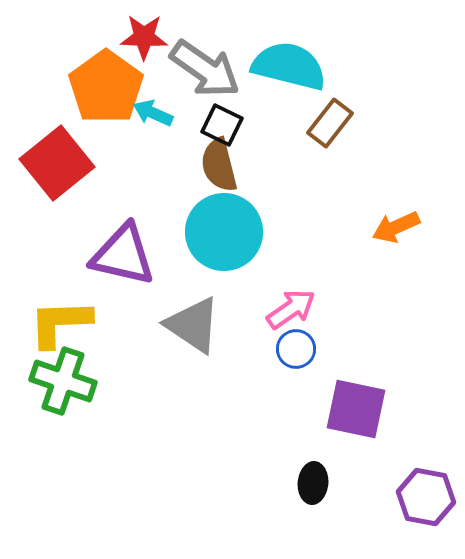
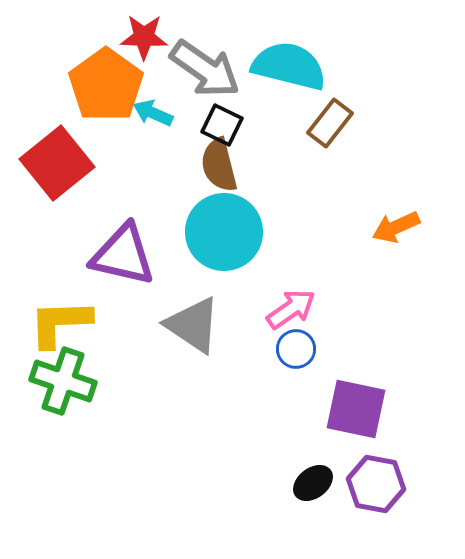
orange pentagon: moved 2 px up
black ellipse: rotated 48 degrees clockwise
purple hexagon: moved 50 px left, 13 px up
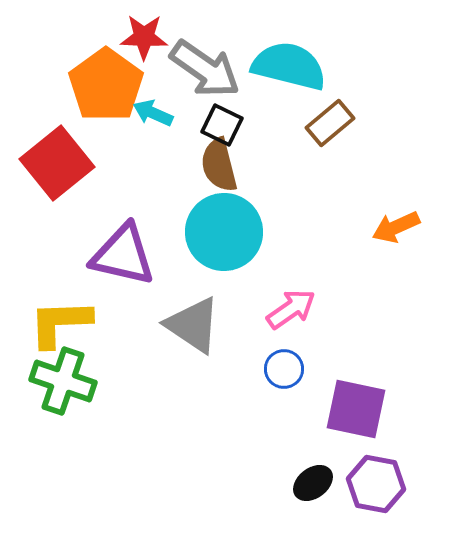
brown rectangle: rotated 12 degrees clockwise
blue circle: moved 12 px left, 20 px down
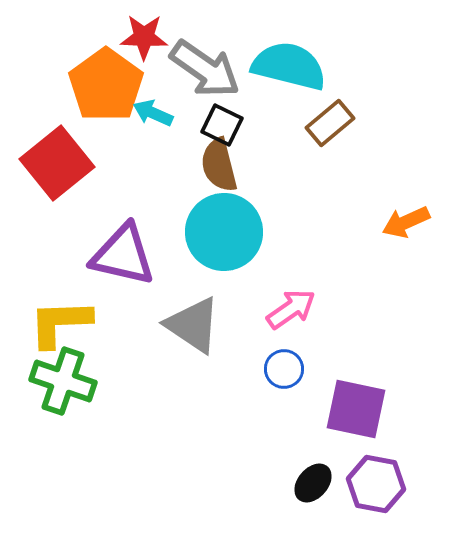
orange arrow: moved 10 px right, 5 px up
black ellipse: rotated 12 degrees counterclockwise
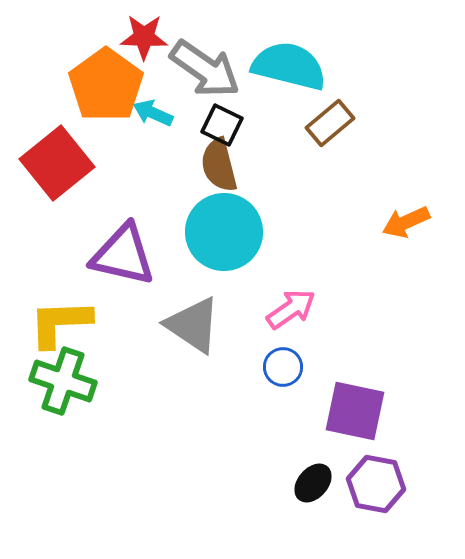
blue circle: moved 1 px left, 2 px up
purple square: moved 1 px left, 2 px down
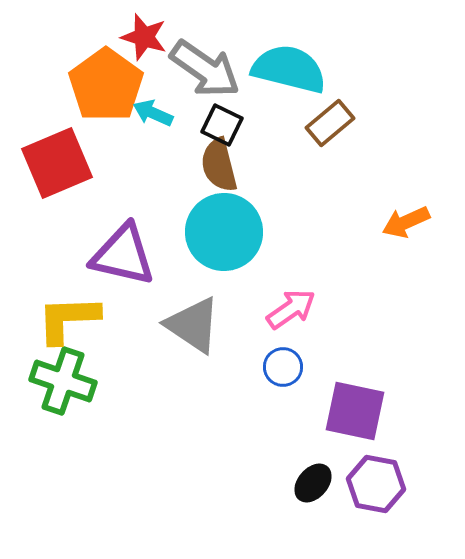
red star: rotated 15 degrees clockwise
cyan semicircle: moved 3 px down
red square: rotated 16 degrees clockwise
yellow L-shape: moved 8 px right, 4 px up
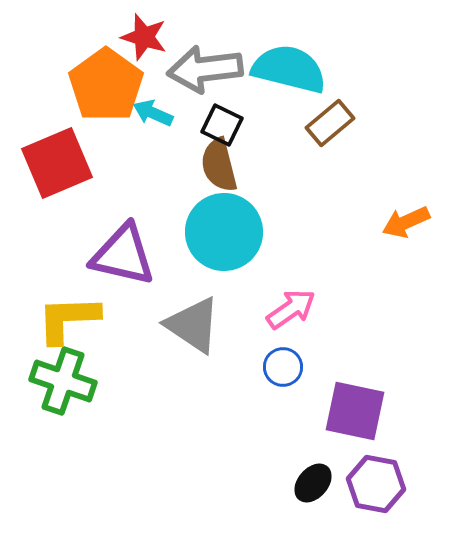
gray arrow: rotated 138 degrees clockwise
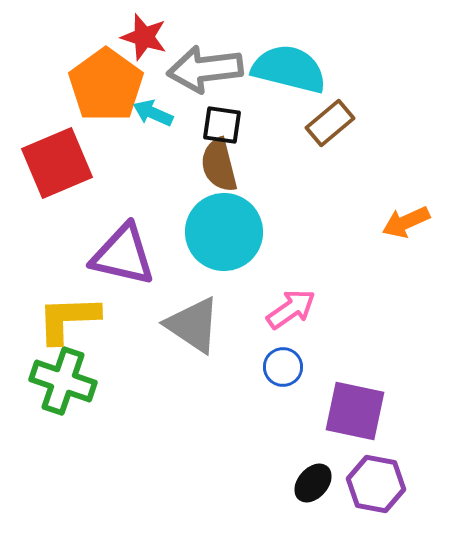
black square: rotated 18 degrees counterclockwise
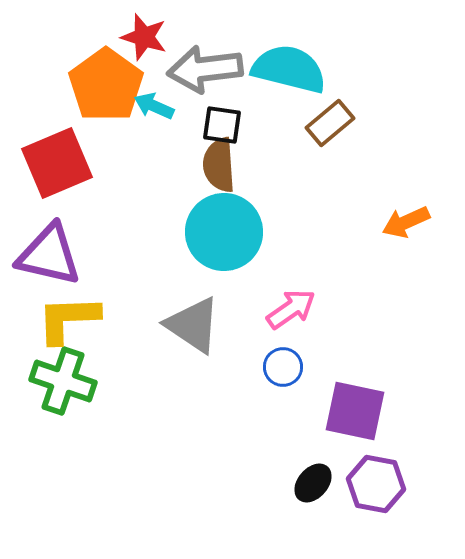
cyan arrow: moved 1 px right, 7 px up
brown semicircle: rotated 10 degrees clockwise
purple triangle: moved 74 px left
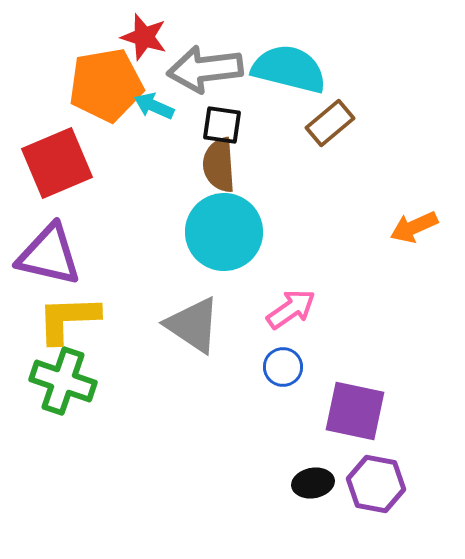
orange pentagon: rotated 26 degrees clockwise
orange arrow: moved 8 px right, 5 px down
black ellipse: rotated 39 degrees clockwise
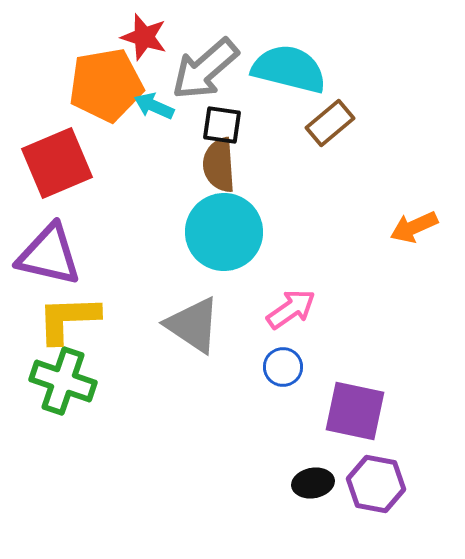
gray arrow: rotated 34 degrees counterclockwise
